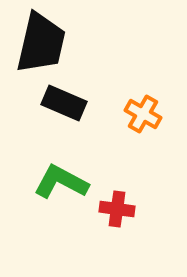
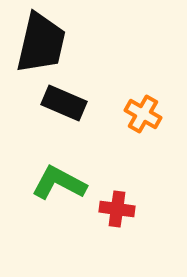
green L-shape: moved 2 px left, 1 px down
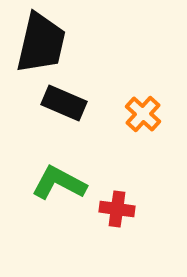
orange cross: rotated 12 degrees clockwise
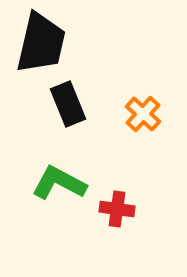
black rectangle: moved 4 px right, 1 px down; rotated 45 degrees clockwise
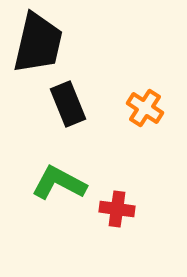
black trapezoid: moved 3 px left
orange cross: moved 2 px right, 6 px up; rotated 9 degrees counterclockwise
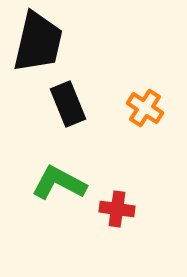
black trapezoid: moved 1 px up
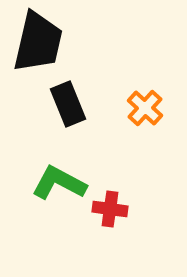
orange cross: rotated 9 degrees clockwise
red cross: moved 7 px left
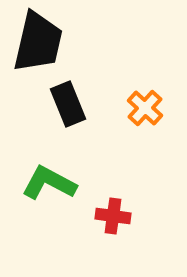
green L-shape: moved 10 px left
red cross: moved 3 px right, 7 px down
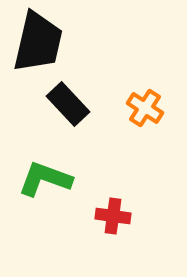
black rectangle: rotated 21 degrees counterclockwise
orange cross: rotated 9 degrees counterclockwise
green L-shape: moved 4 px left, 4 px up; rotated 8 degrees counterclockwise
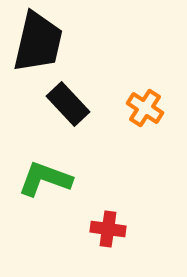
red cross: moved 5 px left, 13 px down
